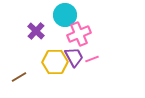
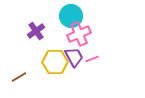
cyan circle: moved 6 px right, 1 px down
purple cross: rotated 12 degrees clockwise
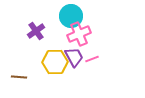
brown line: rotated 35 degrees clockwise
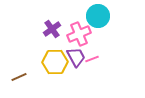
cyan circle: moved 27 px right
purple cross: moved 16 px right, 2 px up
purple trapezoid: moved 2 px right
brown line: rotated 28 degrees counterclockwise
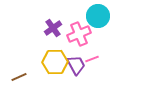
purple cross: moved 1 px right, 1 px up
purple trapezoid: moved 8 px down
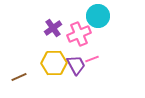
yellow hexagon: moved 1 px left, 1 px down
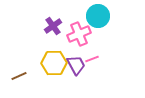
purple cross: moved 2 px up
brown line: moved 1 px up
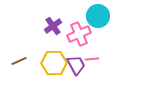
pink line: rotated 16 degrees clockwise
brown line: moved 15 px up
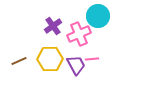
yellow hexagon: moved 4 px left, 4 px up
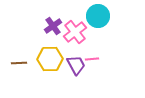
pink cross: moved 4 px left, 2 px up; rotated 15 degrees counterclockwise
brown line: moved 2 px down; rotated 21 degrees clockwise
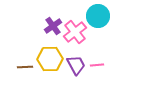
pink line: moved 5 px right, 6 px down
brown line: moved 6 px right, 4 px down
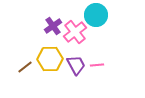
cyan circle: moved 2 px left, 1 px up
brown line: rotated 35 degrees counterclockwise
